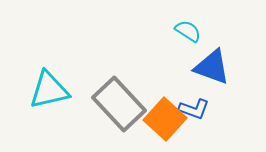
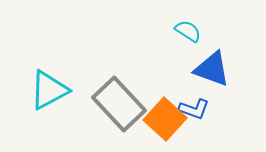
blue triangle: moved 2 px down
cyan triangle: rotated 15 degrees counterclockwise
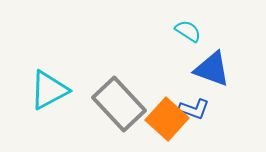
orange square: moved 2 px right
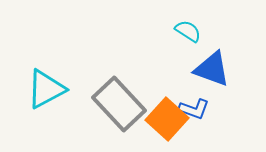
cyan triangle: moved 3 px left, 1 px up
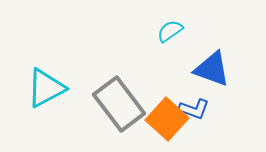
cyan semicircle: moved 18 px left; rotated 68 degrees counterclockwise
cyan triangle: moved 1 px up
gray rectangle: rotated 6 degrees clockwise
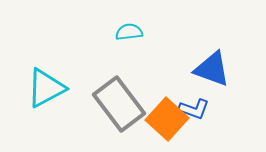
cyan semicircle: moved 41 px left, 1 px down; rotated 28 degrees clockwise
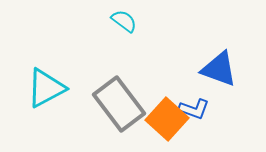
cyan semicircle: moved 5 px left, 11 px up; rotated 44 degrees clockwise
blue triangle: moved 7 px right
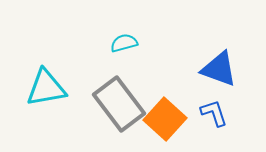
cyan semicircle: moved 22 px down; rotated 52 degrees counterclockwise
cyan triangle: rotated 18 degrees clockwise
blue L-shape: moved 20 px right, 4 px down; rotated 128 degrees counterclockwise
orange square: moved 2 px left
